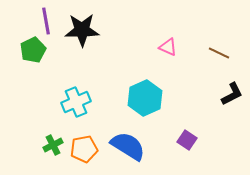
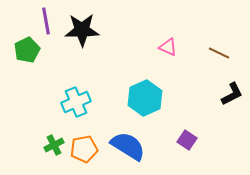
green pentagon: moved 6 px left
green cross: moved 1 px right
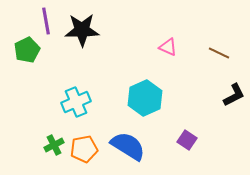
black L-shape: moved 2 px right, 1 px down
